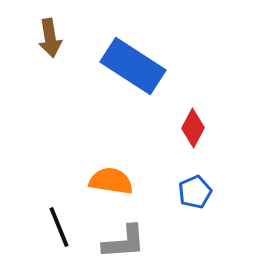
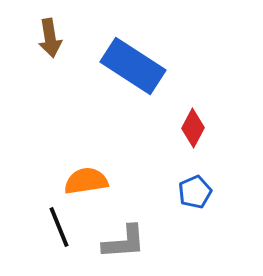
orange semicircle: moved 25 px left; rotated 18 degrees counterclockwise
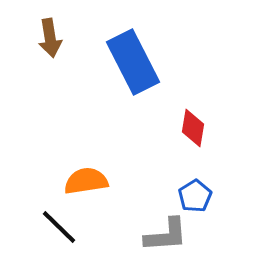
blue rectangle: moved 4 px up; rotated 30 degrees clockwise
red diamond: rotated 18 degrees counterclockwise
blue pentagon: moved 4 px down; rotated 8 degrees counterclockwise
black line: rotated 24 degrees counterclockwise
gray L-shape: moved 42 px right, 7 px up
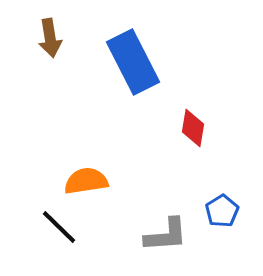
blue pentagon: moved 27 px right, 15 px down
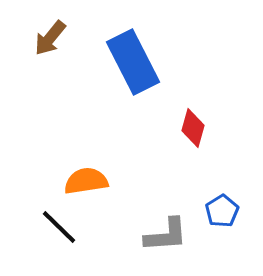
brown arrow: rotated 48 degrees clockwise
red diamond: rotated 6 degrees clockwise
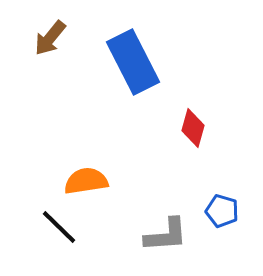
blue pentagon: rotated 24 degrees counterclockwise
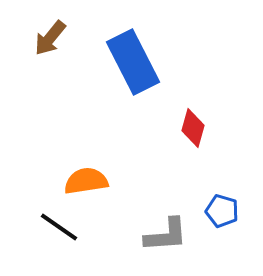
black line: rotated 9 degrees counterclockwise
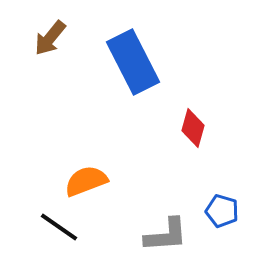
orange semicircle: rotated 12 degrees counterclockwise
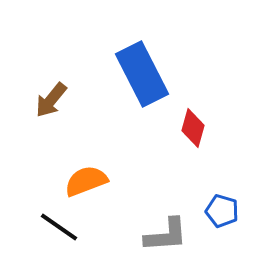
brown arrow: moved 1 px right, 62 px down
blue rectangle: moved 9 px right, 12 px down
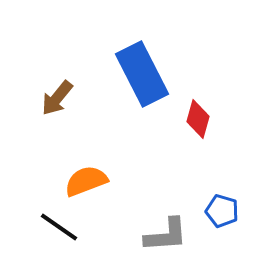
brown arrow: moved 6 px right, 2 px up
red diamond: moved 5 px right, 9 px up
